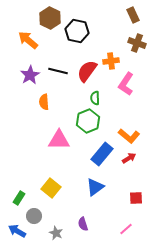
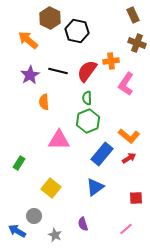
green semicircle: moved 8 px left
green rectangle: moved 35 px up
gray star: moved 1 px left, 2 px down
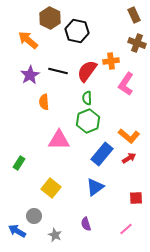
brown rectangle: moved 1 px right
purple semicircle: moved 3 px right
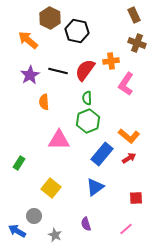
red semicircle: moved 2 px left, 1 px up
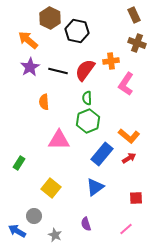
purple star: moved 8 px up
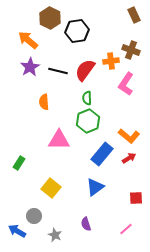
black hexagon: rotated 20 degrees counterclockwise
brown cross: moved 6 px left, 7 px down
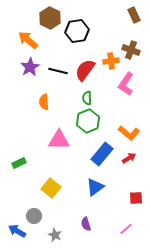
orange L-shape: moved 3 px up
green rectangle: rotated 32 degrees clockwise
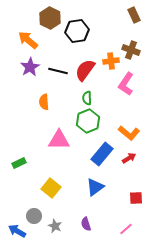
gray star: moved 9 px up
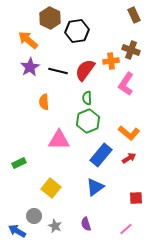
blue rectangle: moved 1 px left, 1 px down
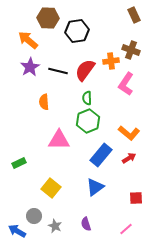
brown hexagon: moved 2 px left; rotated 25 degrees counterclockwise
